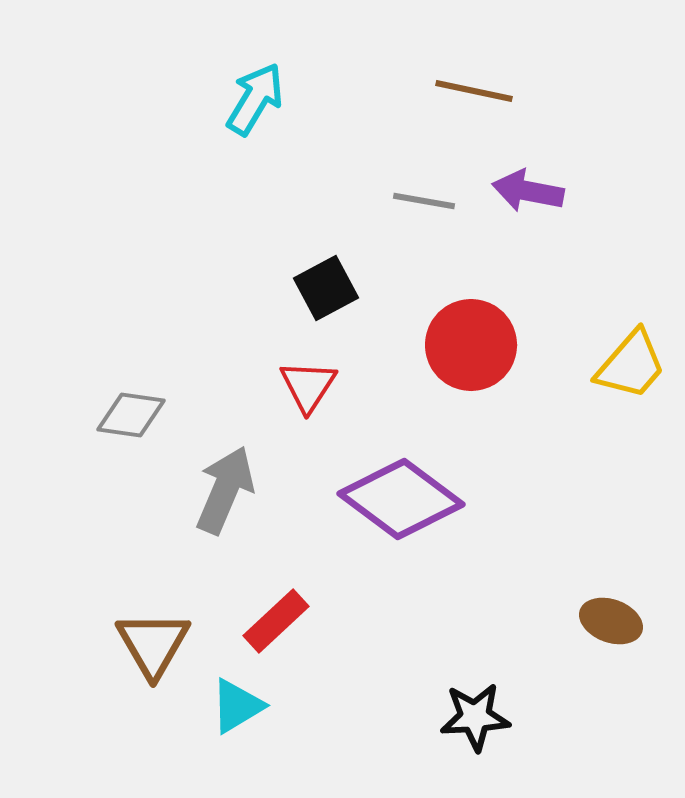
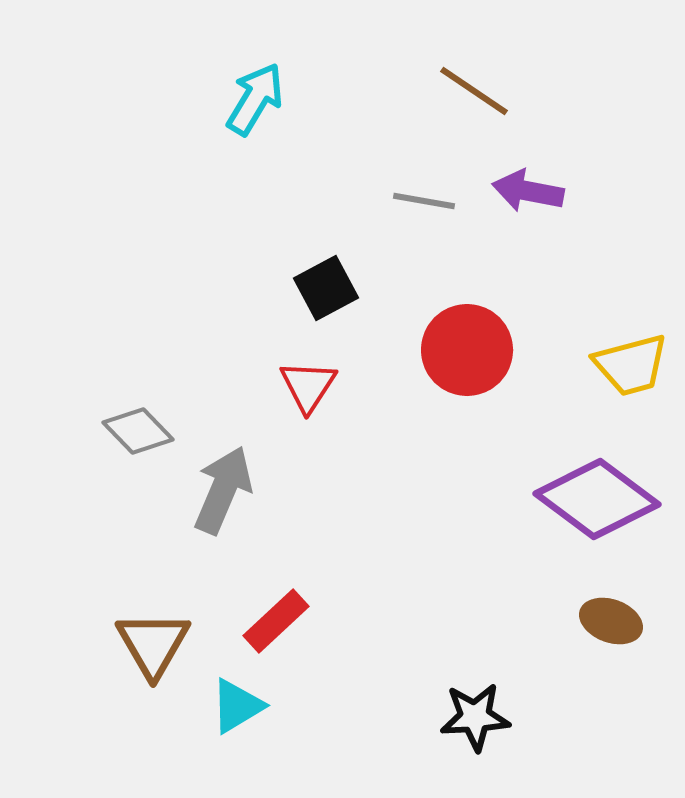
brown line: rotated 22 degrees clockwise
red circle: moved 4 px left, 5 px down
yellow trapezoid: rotated 34 degrees clockwise
gray diamond: moved 7 px right, 16 px down; rotated 38 degrees clockwise
gray arrow: moved 2 px left
purple diamond: moved 196 px right
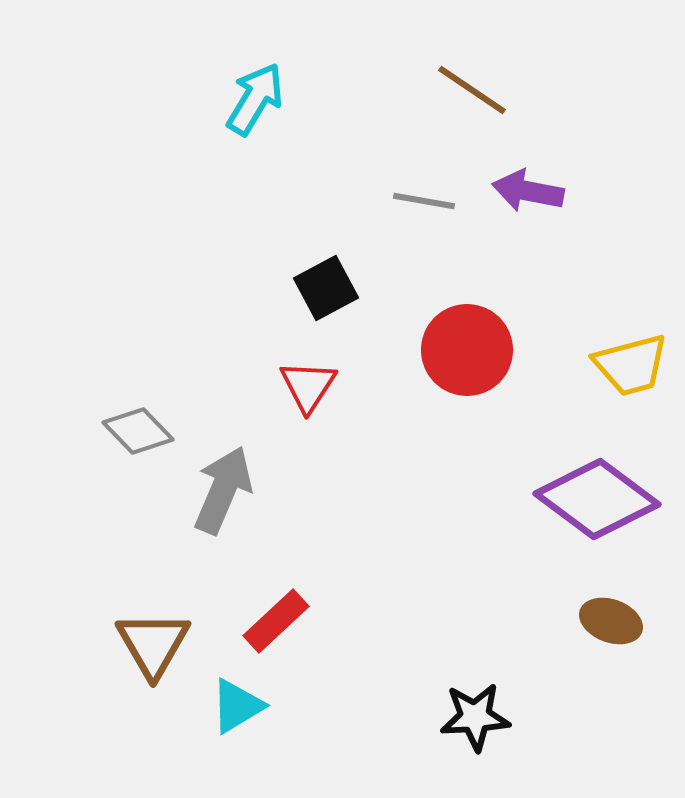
brown line: moved 2 px left, 1 px up
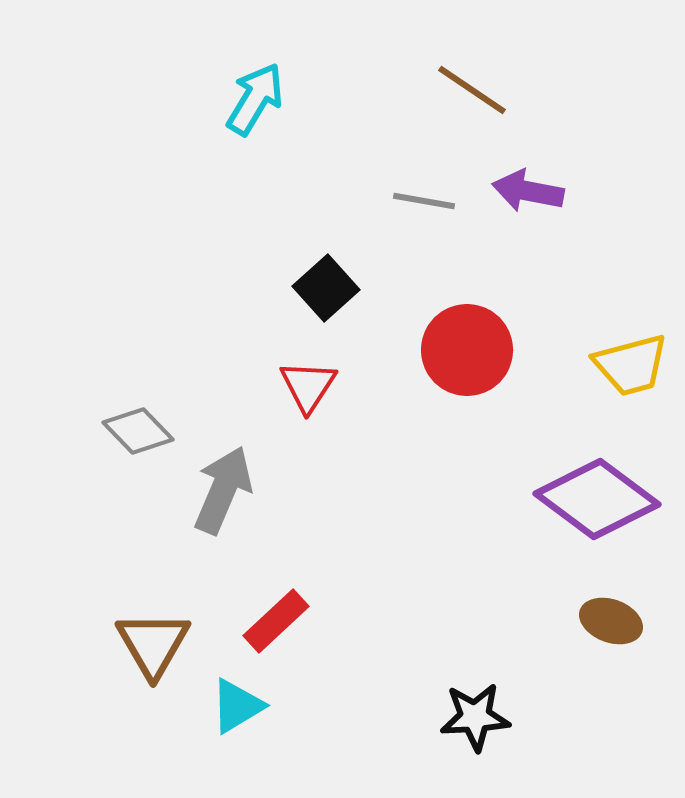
black square: rotated 14 degrees counterclockwise
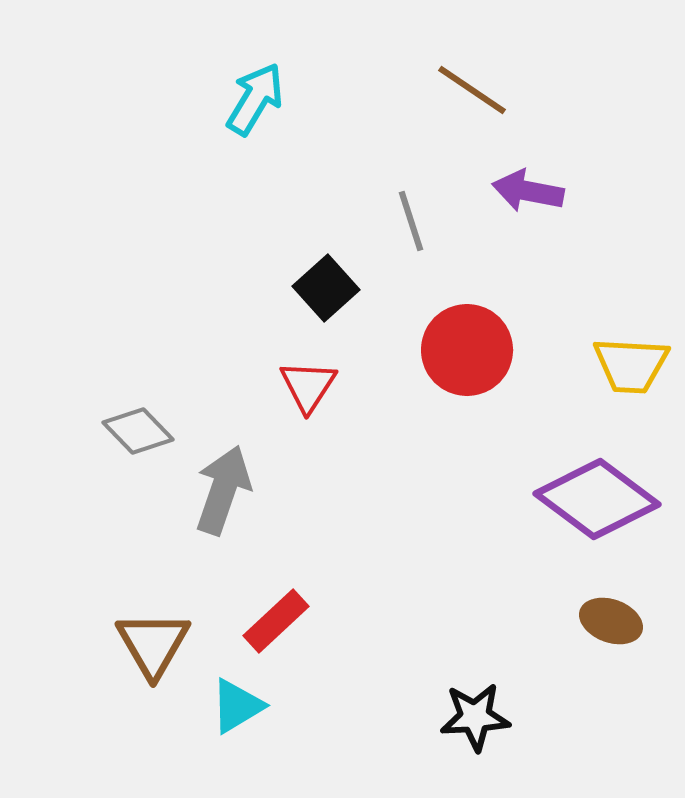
gray line: moved 13 px left, 20 px down; rotated 62 degrees clockwise
yellow trapezoid: rotated 18 degrees clockwise
gray arrow: rotated 4 degrees counterclockwise
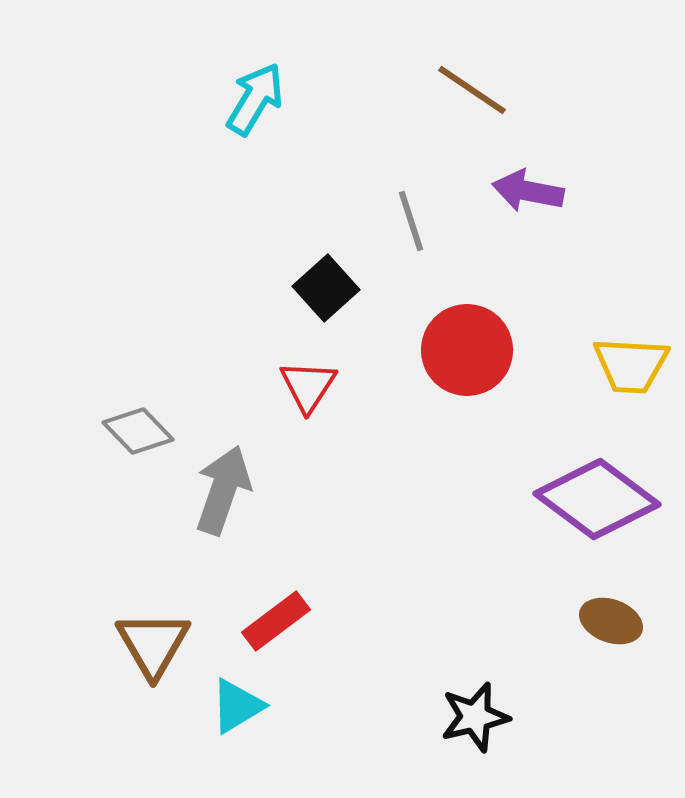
red rectangle: rotated 6 degrees clockwise
black star: rotated 10 degrees counterclockwise
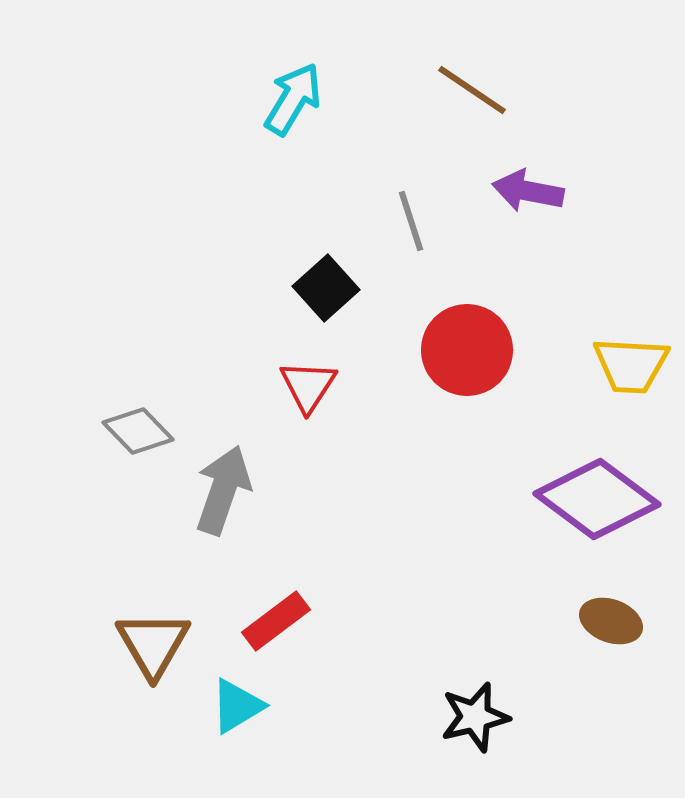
cyan arrow: moved 38 px right
